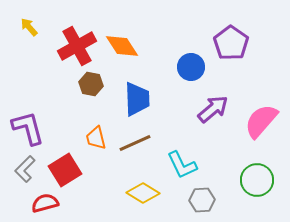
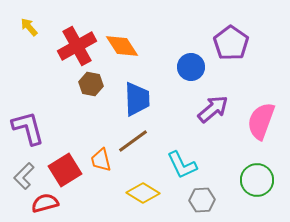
pink semicircle: rotated 21 degrees counterclockwise
orange trapezoid: moved 5 px right, 22 px down
brown line: moved 2 px left, 2 px up; rotated 12 degrees counterclockwise
gray L-shape: moved 1 px left, 7 px down
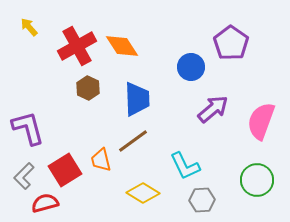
brown hexagon: moved 3 px left, 4 px down; rotated 15 degrees clockwise
cyan L-shape: moved 3 px right, 1 px down
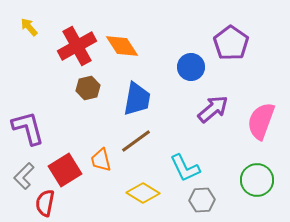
brown hexagon: rotated 20 degrees clockwise
blue trapezoid: rotated 12 degrees clockwise
brown line: moved 3 px right
cyan L-shape: moved 2 px down
red semicircle: rotated 64 degrees counterclockwise
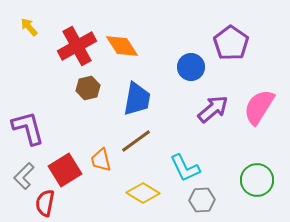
pink semicircle: moved 2 px left, 14 px up; rotated 12 degrees clockwise
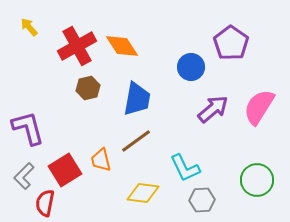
yellow diamond: rotated 24 degrees counterclockwise
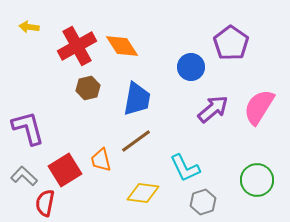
yellow arrow: rotated 42 degrees counterclockwise
gray L-shape: rotated 88 degrees clockwise
gray hexagon: moved 1 px right, 2 px down; rotated 15 degrees counterclockwise
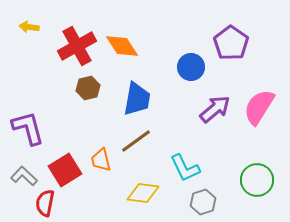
purple arrow: moved 2 px right
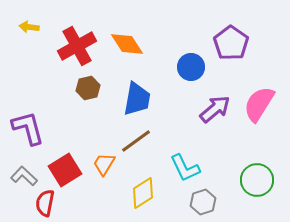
orange diamond: moved 5 px right, 2 px up
pink semicircle: moved 3 px up
orange trapezoid: moved 3 px right, 4 px down; rotated 45 degrees clockwise
yellow diamond: rotated 40 degrees counterclockwise
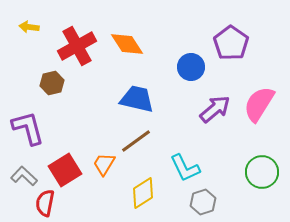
brown hexagon: moved 36 px left, 5 px up
blue trapezoid: rotated 87 degrees counterclockwise
green circle: moved 5 px right, 8 px up
